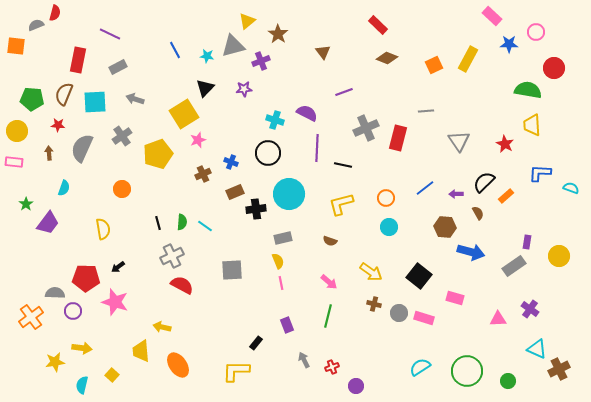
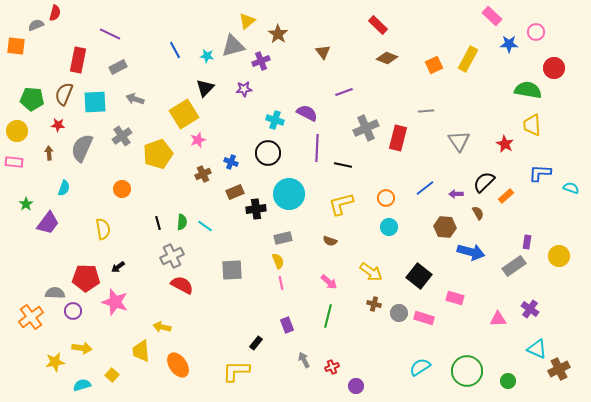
cyan semicircle at (82, 385): rotated 60 degrees clockwise
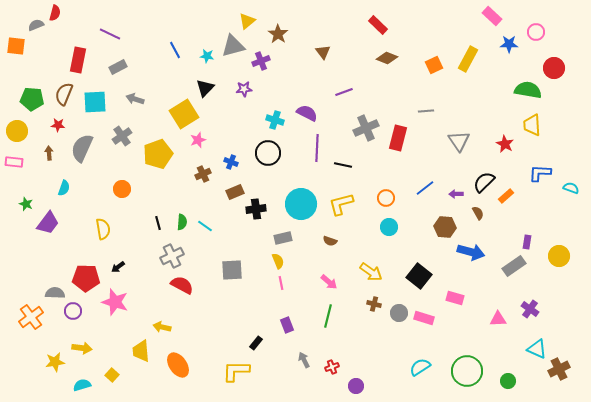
cyan circle at (289, 194): moved 12 px right, 10 px down
green star at (26, 204): rotated 16 degrees counterclockwise
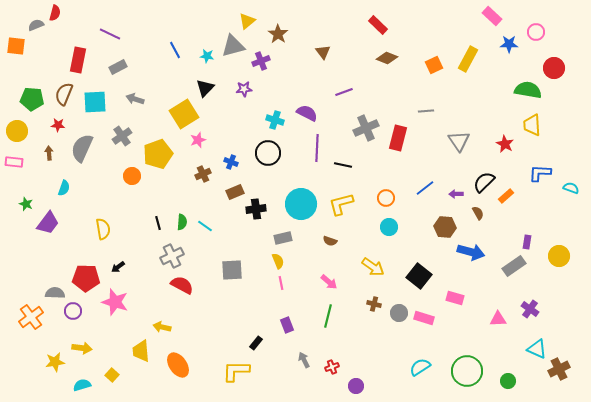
orange circle at (122, 189): moved 10 px right, 13 px up
yellow arrow at (371, 272): moved 2 px right, 5 px up
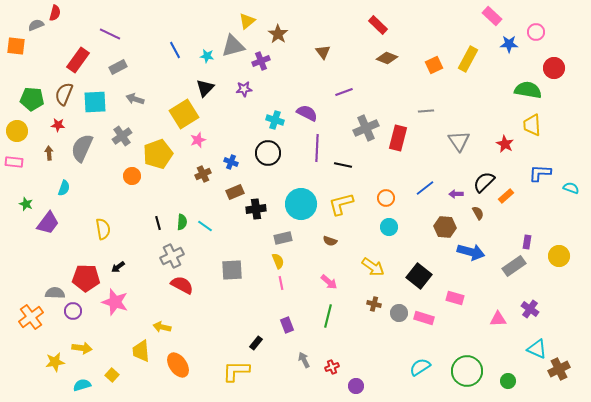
red rectangle at (78, 60): rotated 25 degrees clockwise
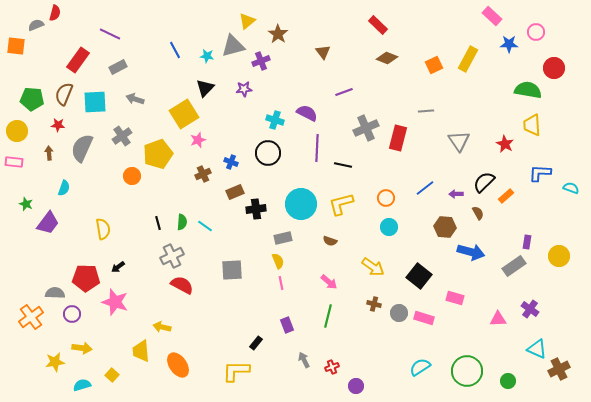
purple circle at (73, 311): moved 1 px left, 3 px down
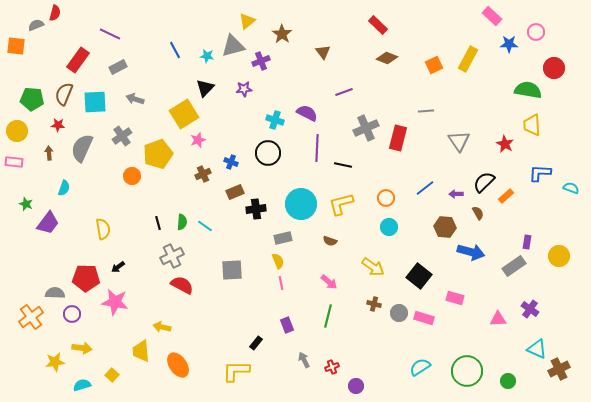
brown star at (278, 34): moved 4 px right
pink star at (115, 302): rotated 8 degrees counterclockwise
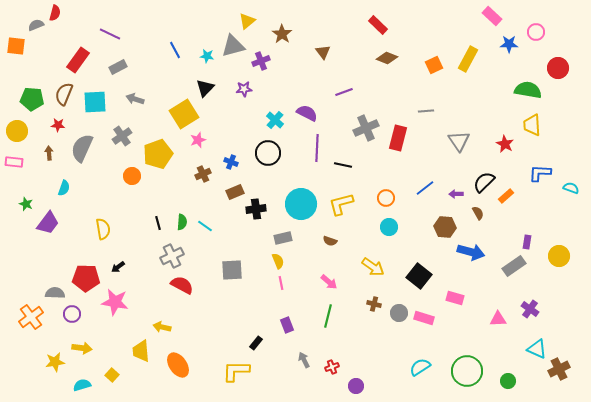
red circle at (554, 68): moved 4 px right
cyan cross at (275, 120): rotated 24 degrees clockwise
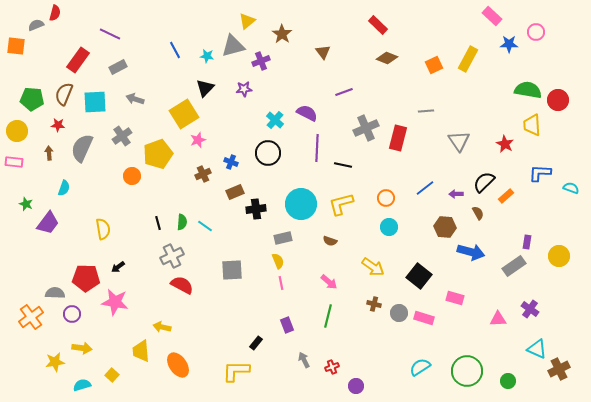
red circle at (558, 68): moved 32 px down
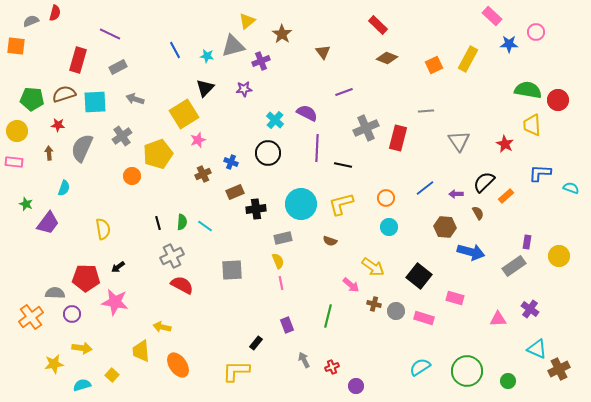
gray semicircle at (36, 25): moved 5 px left, 4 px up
red rectangle at (78, 60): rotated 20 degrees counterclockwise
brown semicircle at (64, 94): rotated 50 degrees clockwise
pink arrow at (329, 282): moved 22 px right, 3 px down
gray circle at (399, 313): moved 3 px left, 2 px up
yellow star at (55, 362): moved 1 px left, 2 px down
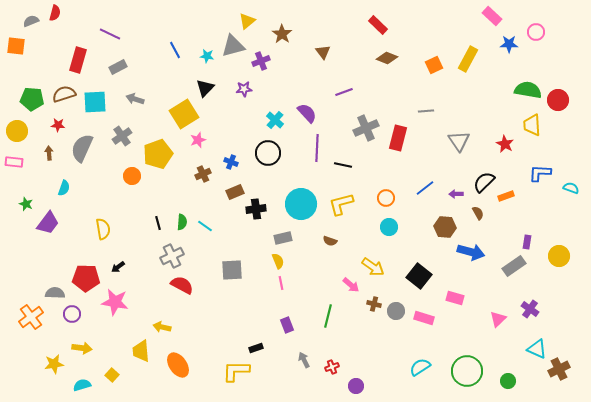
purple semicircle at (307, 113): rotated 20 degrees clockwise
orange rectangle at (506, 196): rotated 21 degrees clockwise
pink triangle at (498, 319): rotated 42 degrees counterclockwise
black rectangle at (256, 343): moved 5 px down; rotated 32 degrees clockwise
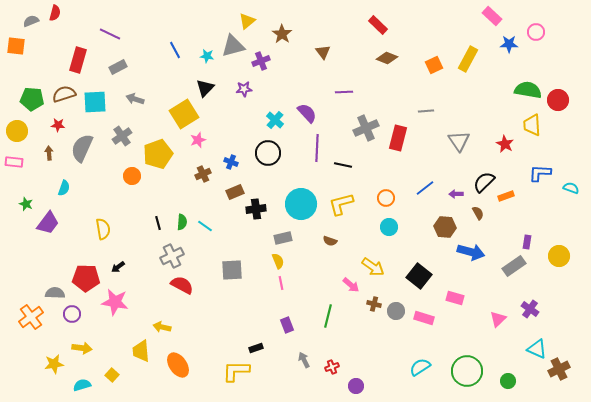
purple line at (344, 92): rotated 18 degrees clockwise
